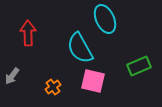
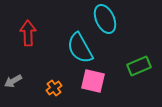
gray arrow: moved 1 px right, 5 px down; rotated 24 degrees clockwise
orange cross: moved 1 px right, 1 px down
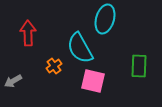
cyan ellipse: rotated 40 degrees clockwise
green rectangle: rotated 65 degrees counterclockwise
orange cross: moved 22 px up
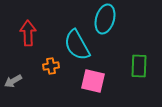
cyan semicircle: moved 3 px left, 3 px up
orange cross: moved 3 px left; rotated 28 degrees clockwise
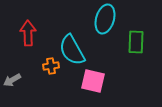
cyan semicircle: moved 5 px left, 5 px down
green rectangle: moved 3 px left, 24 px up
gray arrow: moved 1 px left, 1 px up
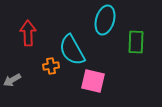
cyan ellipse: moved 1 px down
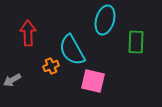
orange cross: rotated 14 degrees counterclockwise
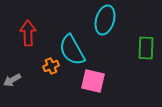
green rectangle: moved 10 px right, 6 px down
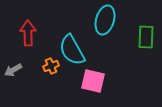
green rectangle: moved 11 px up
gray arrow: moved 1 px right, 10 px up
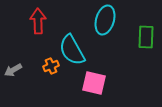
red arrow: moved 10 px right, 12 px up
pink square: moved 1 px right, 2 px down
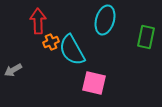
green rectangle: rotated 10 degrees clockwise
orange cross: moved 24 px up
